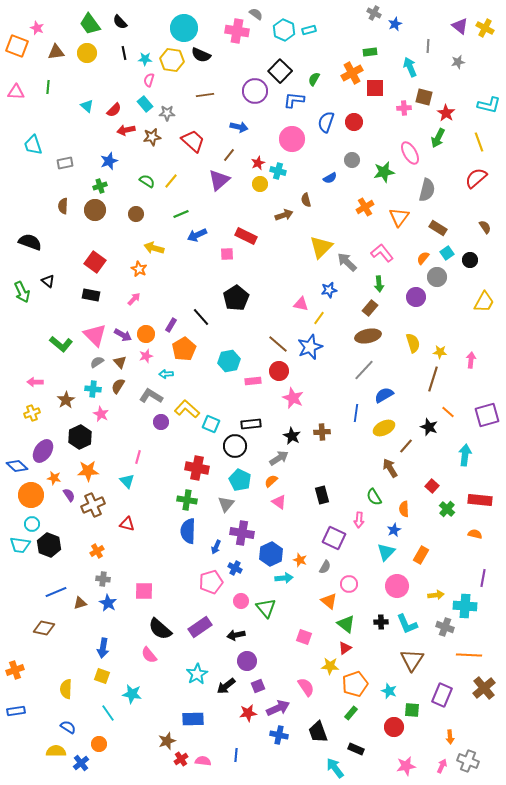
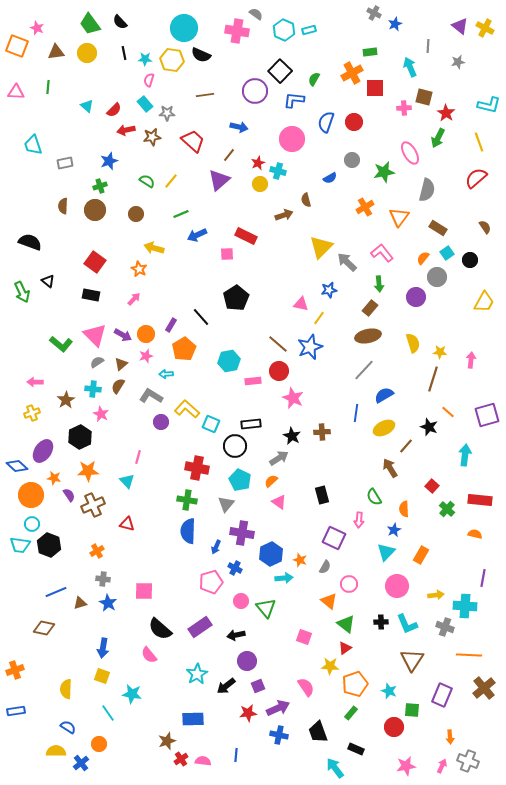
brown triangle at (120, 362): moved 1 px right, 2 px down; rotated 32 degrees clockwise
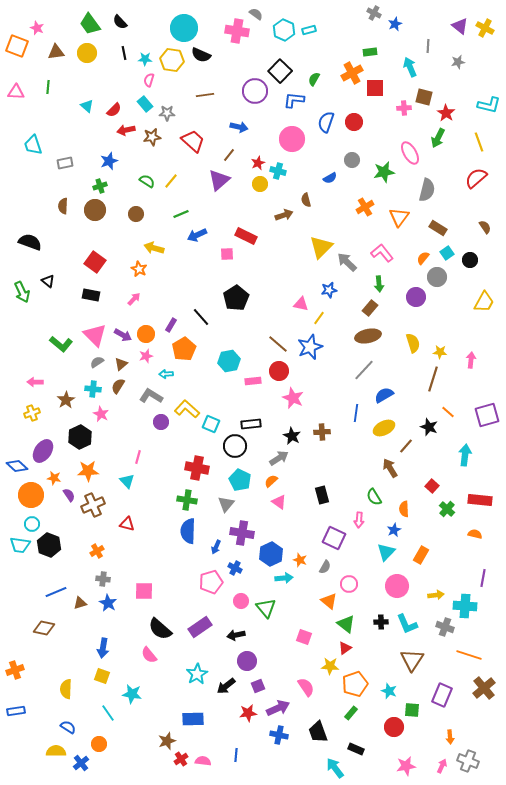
orange line at (469, 655): rotated 15 degrees clockwise
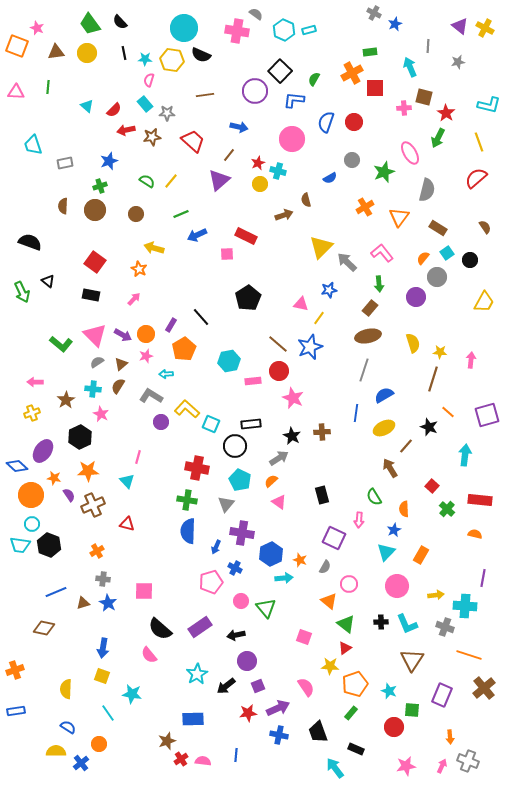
green star at (384, 172): rotated 10 degrees counterclockwise
black pentagon at (236, 298): moved 12 px right
gray line at (364, 370): rotated 25 degrees counterclockwise
brown triangle at (80, 603): moved 3 px right
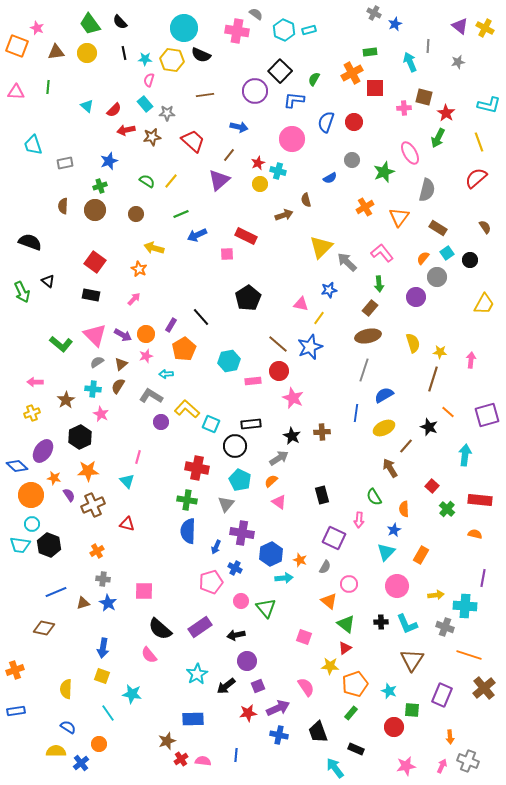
cyan arrow at (410, 67): moved 5 px up
yellow trapezoid at (484, 302): moved 2 px down
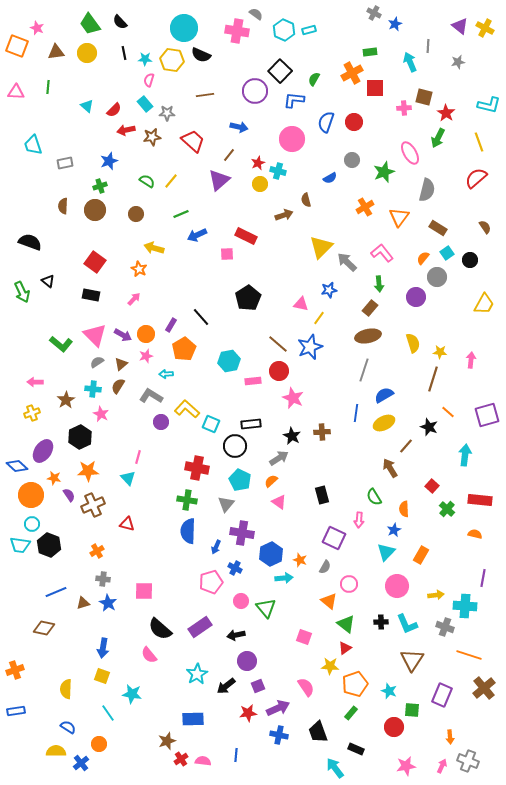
yellow ellipse at (384, 428): moved 5 px up
cyan triangle at (127, 481): moved 1 px right, 3 px up
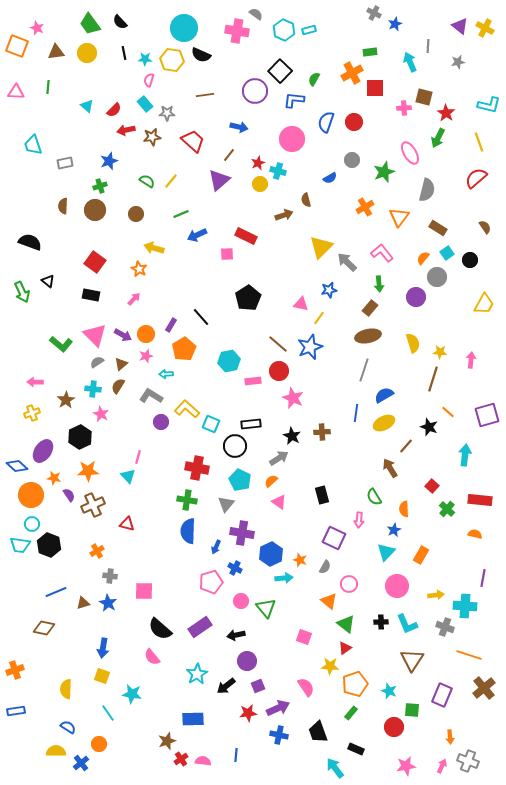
cyan triangle at (128, 478): moved 2 px up
gray cross at (103, 579): moved 7 px right, 3 px up
pink semicircle at (149, 655): moved 3 px right, 2 px down
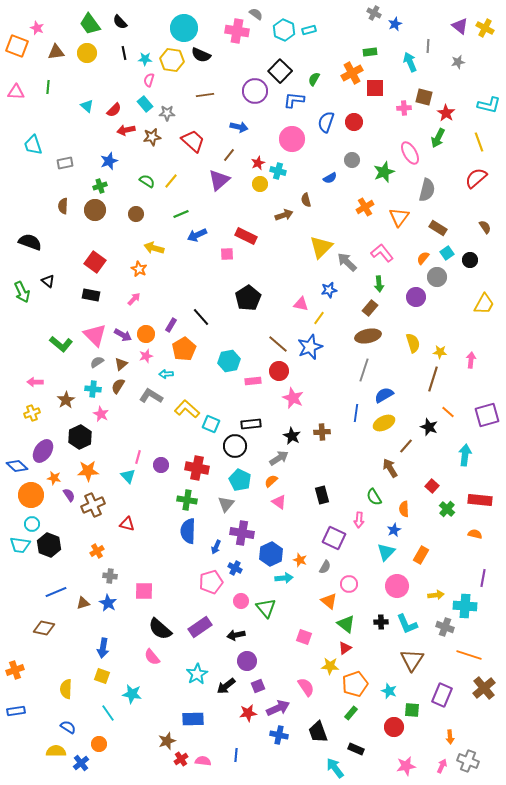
purple circle at (161, 422): moved 43 px down
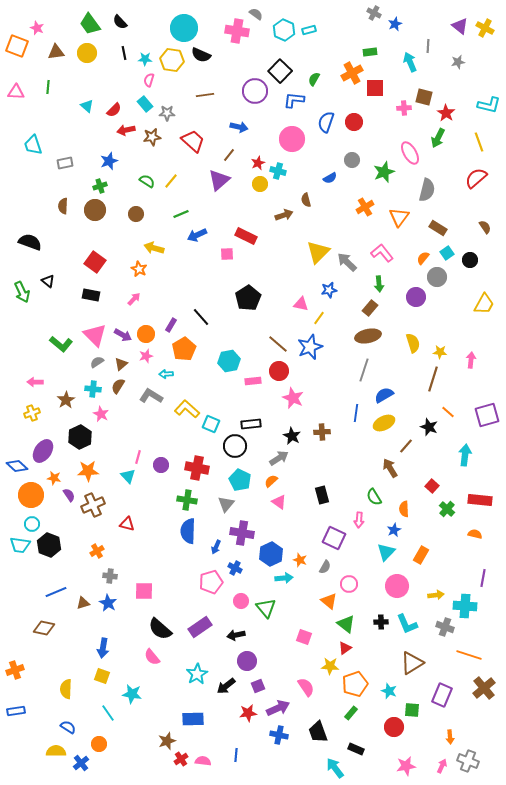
yellow triangle at (321, 247): moved 3 px left, 5 px down
brown triangle at (412, 660): moved 3 px down; rotated 25 degrees clockwise
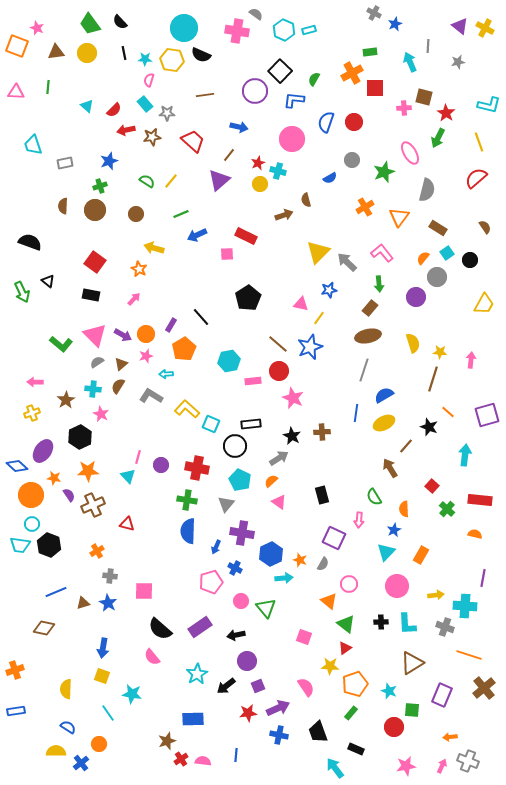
gray semicircle at (325, 567): moved 2 px left, 3 px up
cyan L-shape at (407, 624): rotated 20 degrees clockwise
orange arrow at (450, 737): rotated 88 degrees clockwise
